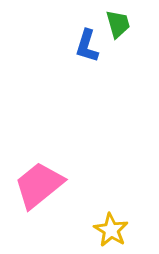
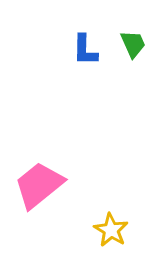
green trapezoid: moved 15 px right, 20 px down; rotated 8 degrees counterclockwise
blue L-shape: moved 2 px left, 4 px down; rotated 16 degrees counterclockwise
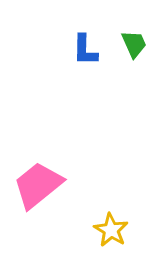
green trapezoid: moved 1 px right
pink trapezoid: moved 1 px left
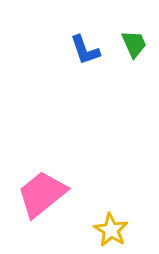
blue L-shape: rotated 20 degrees counterclockwise
pink trapezoid: moved 4 px right, 9 px down
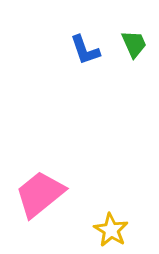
pink trapezoid: moved 2 px left
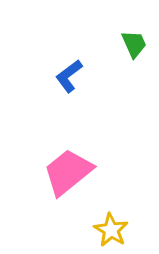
blue L-shape: moved 16 px left, 26 px down; rotated 72 degrees clockwise
pink trapezoid: moved 28 px right, 22 px up
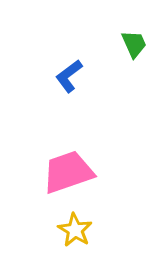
pink trapezoid: rotated 20 degrees clockwise
yellow star: moved 36 px left
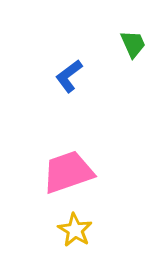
green trapezoid: moved 1 px left
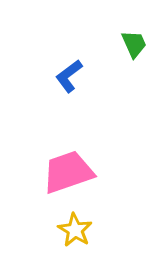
green trapezoid: moved 1 px right
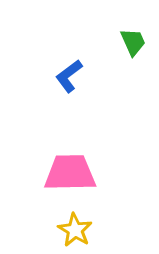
green trapezoid: moved 1 px left, 2 px up
pink trapezoid: moved 2 px right, 1 px down; rotated 18 degrees clockwise
